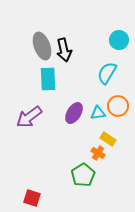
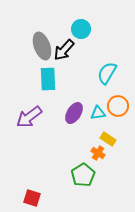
cyan circle: moved 38 px left, 11 px up
black arrow: rotated 55 degrees clockwise
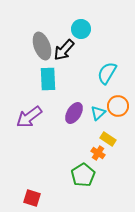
cyan triangle: rotated 35 degrees counterclockwise
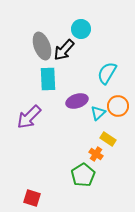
purple ellipse: moved 3 px right, 12 px up; rotated 40 degrees clockwise
purple arrow: rotated 8 degrees counterclockwise
orange cross: moved 2 px left, 1 px down
